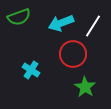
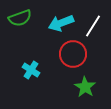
green semicircle: moved 1 px right, 1 px down
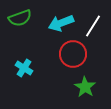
cyan cross: moved 7 px left, 2 px up
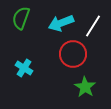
green semicircle: moved 1 px right; rotated 130 degrees clockwise
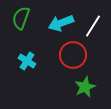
red circle: moved 1 px down
cyan cross: moved 3 px right, 7 px up
green star: rotated 15 degrees clockwise
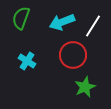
cyan arrow: moved 1 px right, 1 px up
